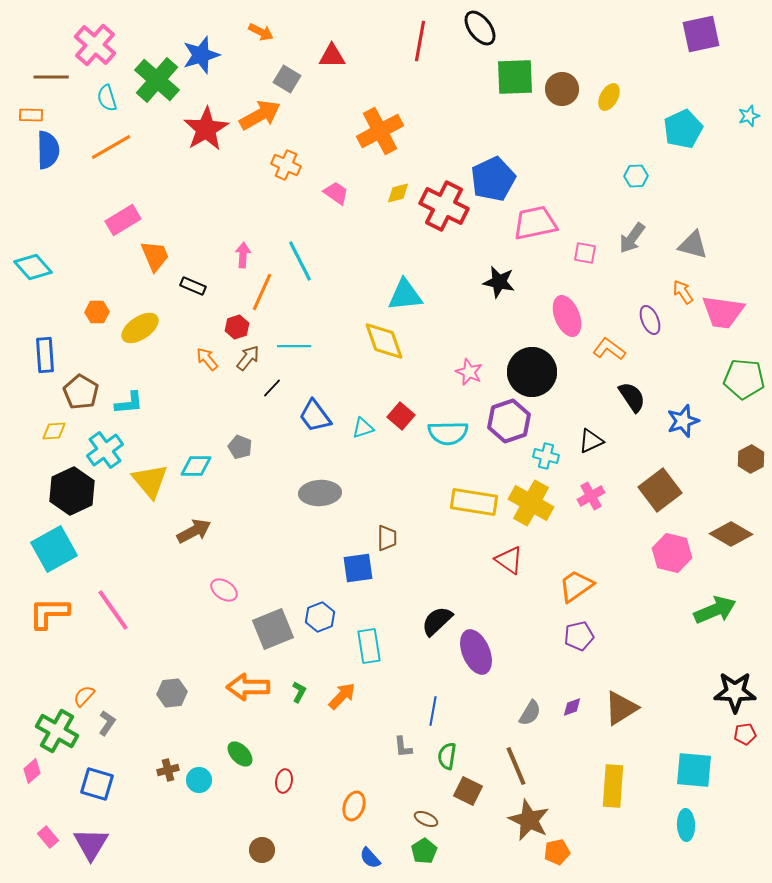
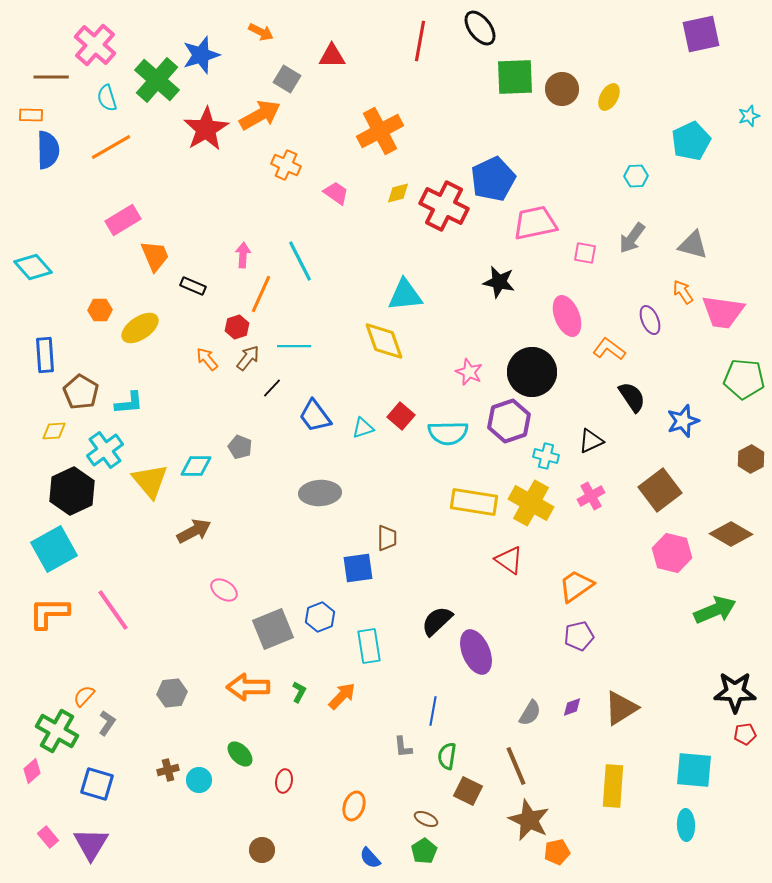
cyan pentagon at (683, 129): moved 8 px right, 12 px down
orange line at (262, 292): moved 1 px left, 2 px down
orange hexagon at (97, 312): moved 3 px right, 2 px up
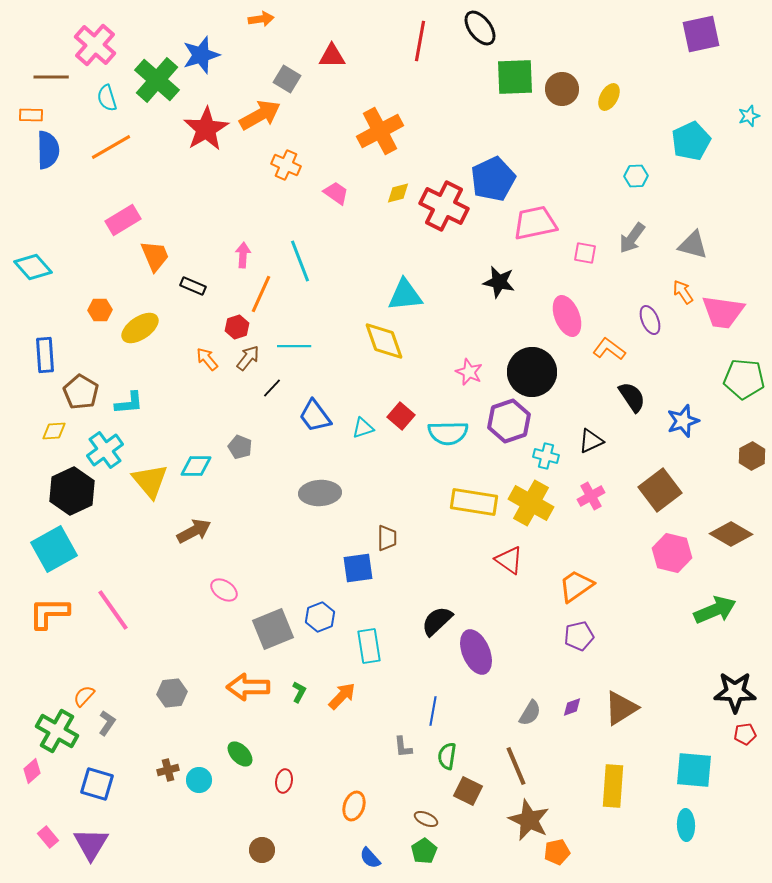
orange arrow at (261, 32): moved 13 px up; rotated 35 degrees counterclockwise
cyan line at (300, 261): rotated 6 degrees clockwise
brown hexagon at (751, 459): moved 1 px right, 3 px up
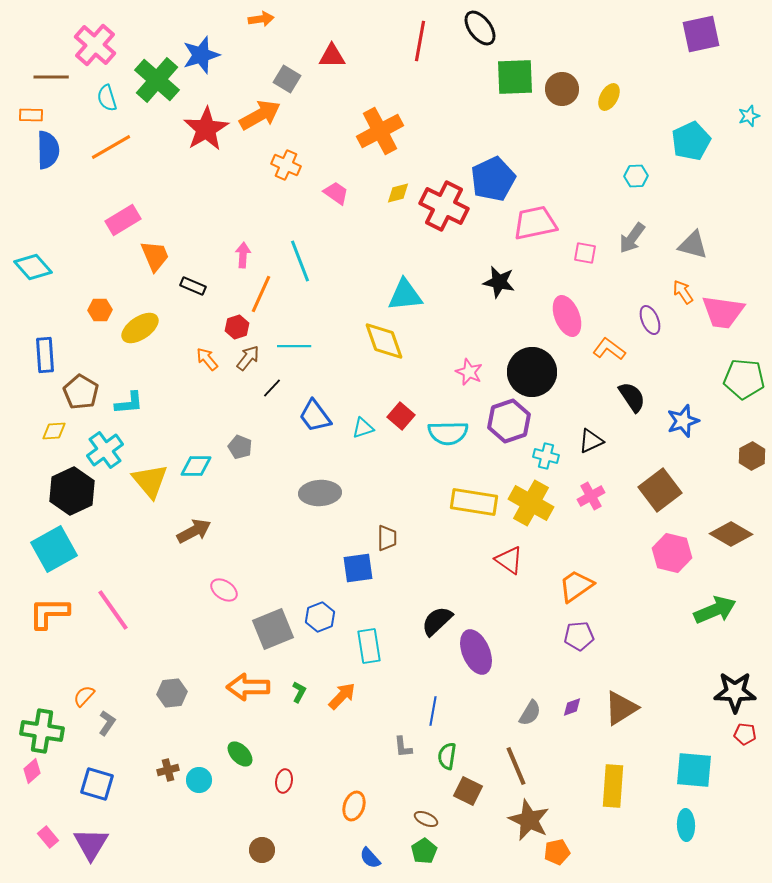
purple pentagon at (579, 636): rotated 8 degrees clockwise
green cross at (57, 731): moved 15 px left; rotated 21 degrees counterclockwise
red pentagon at (745, 734): rotated 15 degrees clockwise
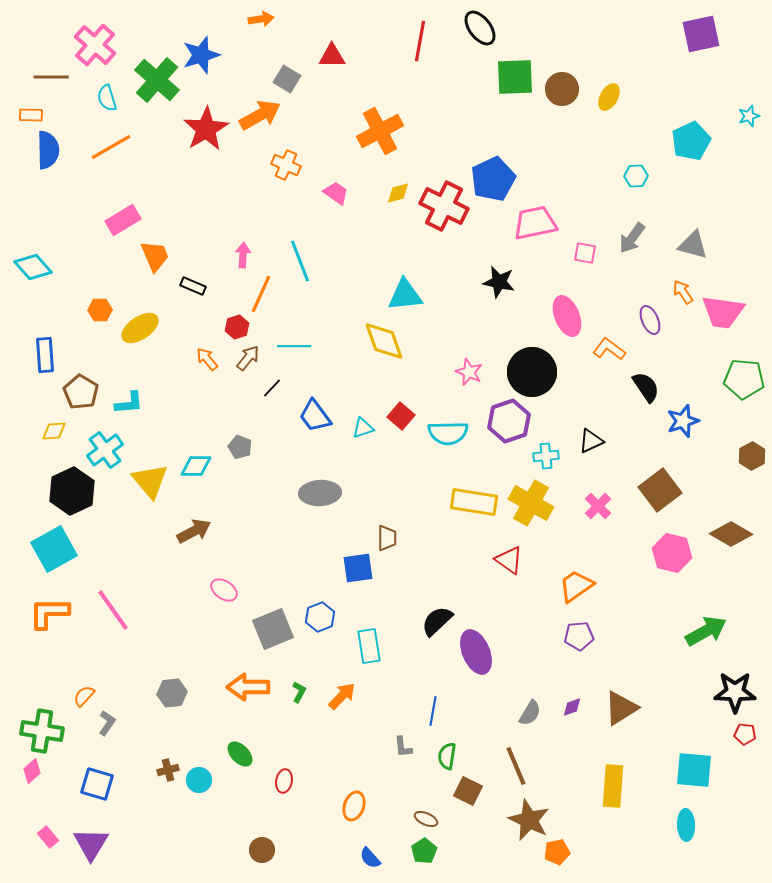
black semicircle at (632, 397): moved 14 px right, 10 px up
cyan cross at (546, 456): rotated 20 degrees counterclockwise
pink cross at (591, 496): moved 7 px right, 10 px down; rotated 16 degrees counterclockwise
green arrow at (715, 610): moved 9 px left, 21 px down; rotated 6 degrees counterclockwise
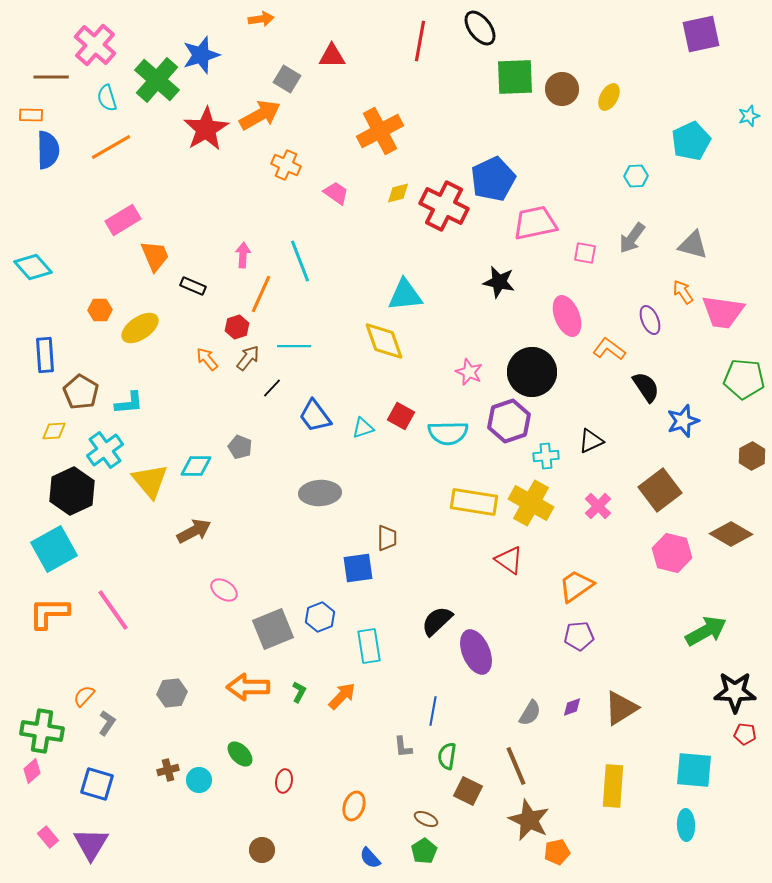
red square at (401, 416): rotated 12 degrees counterclockwise
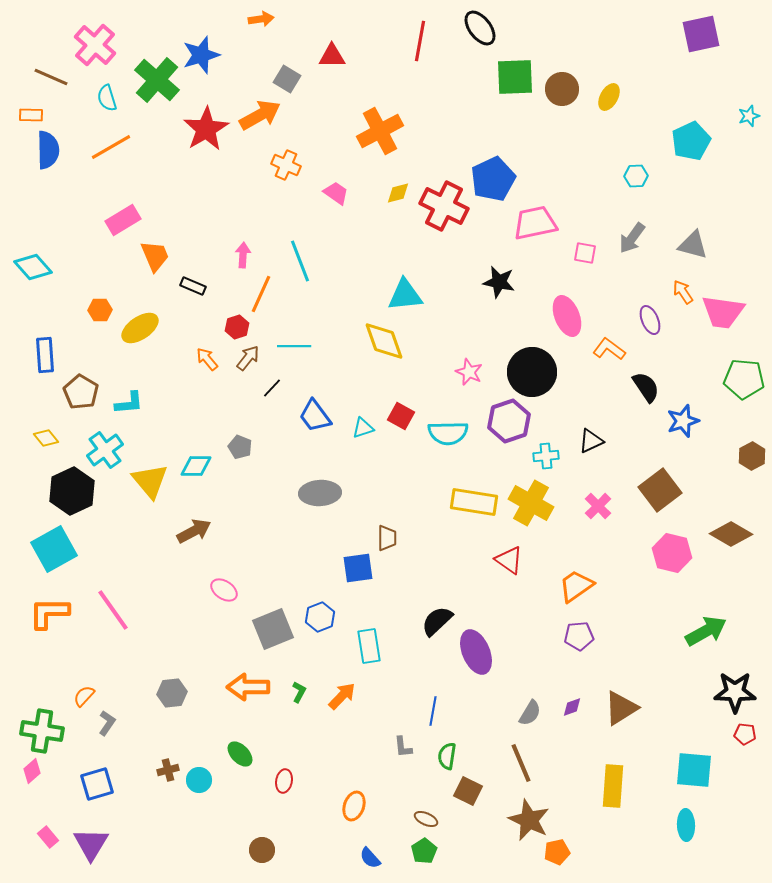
brown line at (51, 77): rotated 24 degrees clockwise
yellow diamond at (54, 431): moved 8 px left, 7 px down; rotated 55 degrees clockwise
brown line at (516, 766): moved 5 px right, 3 px up
blue square at (97, 784): rotated 32 degrees counterclockwise
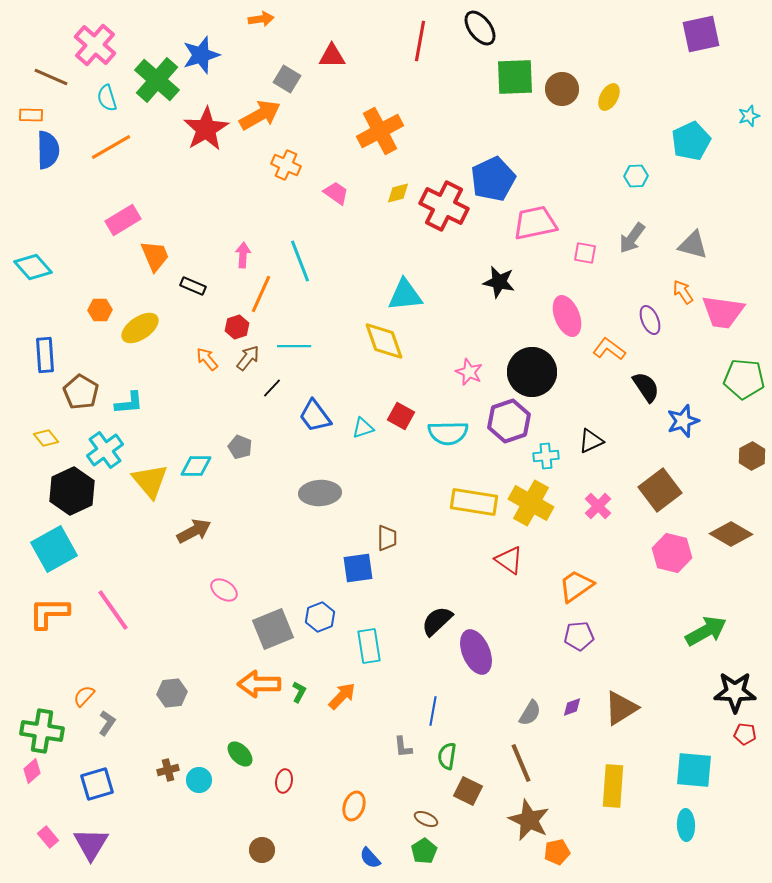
orange arrow at (248, 687): moved 11 px right, 3 px up
